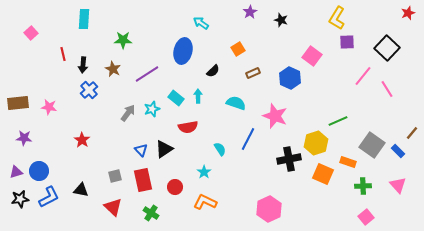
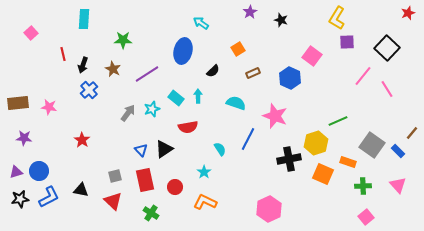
black arrow at (83, 65): rotated 14 degrees clockwise
red rectangle at (143, 180): moved 2 px right
red triangle at (113, 207): moved 6 px up
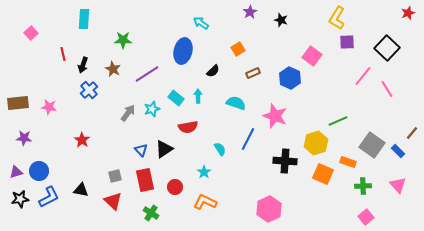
black cross at (289, 159): moved 4 px left, 2 px down; rotated 15 degrees clockwise
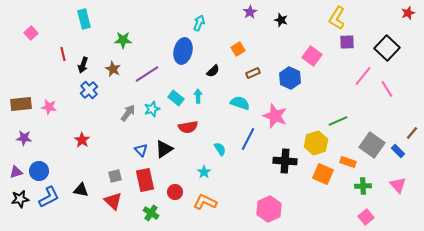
cyan rectangle at (84, 19): rotated 18 degrees counterclockwise
cyan arrow at (201, 23): moved 2 px left; rotated 77 degrees clockwise
brown rectangle at (18, 103): moved 3 px right, 1 px down
cyan semicircle at (236, 103): moved 4 px right
red circle at (175, 187): moved 5 px down
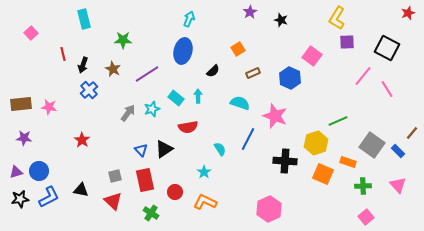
cyan arrow at (199, 23): moved 10 px left, 4 px up
black square at (387, 48): rotated 15 degrees counterclockwise
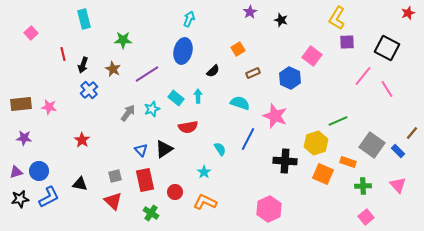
black triangle at (81, 190): moved 1 px left, 6 px up
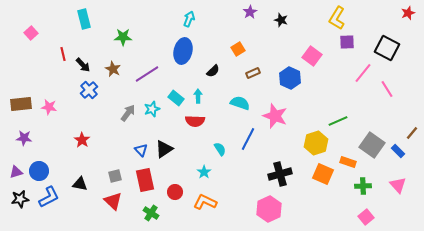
green star at (123, 40): moved 3 px up
black arrow at (83, 65): rotated 63 degrees counterclockwise
pink line at (363, 76): moved 3 px up
red semicircle at (188, 127): moved 7 px right, 6 px up; rotated 12 degrees clockwise
black cross at (285, 161): moved 5 px left, 13 px down; rotated 20 degrees counterclockwise
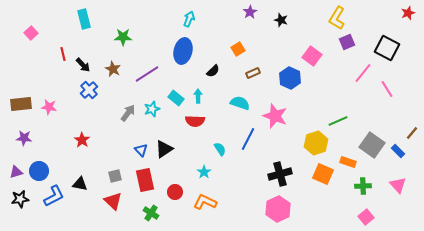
purple square at (347, 42): rotated 21 degrees counterclockwise
blue L-shape at (49, 197): moved 5 px right, 1 px up
pink hexagon at (269, 209): moved 9 px right
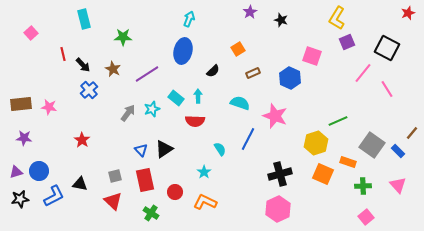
pink square at (312, 56): rotated 18 degrees counterclockwise
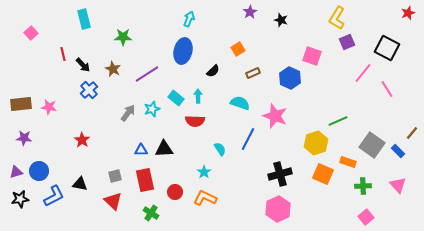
black triangle at (164, 149): rotated 30 degrees clockwise
blue triangle at (141, 150): rotated 48 degrees counterclockwise
orange L-shape at (205, 202): moved 4 px up
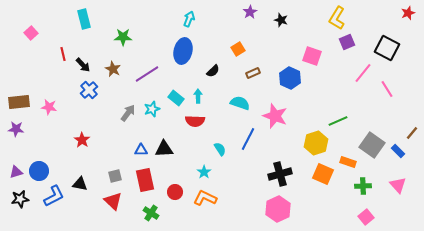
brown rectangle at (21, 104): moved 2 px left, 2 px up
purple star at (24, 138): moved 8 px left, 9 px up
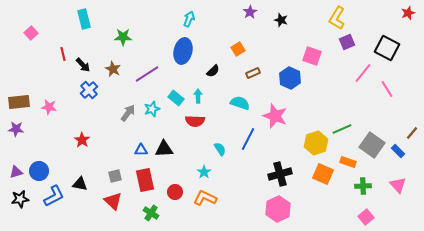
green line at (338, 121): moved 4 px right, 8 px down
